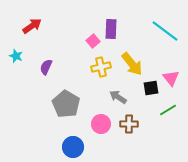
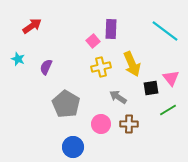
cyan star: moved 2 px right, 3 px down
yellow arrow: rotated 15 degrees clockwise
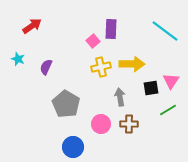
yellow arrow: rotated 65 degrees counterclockwise
pink triangle: moved 3 px down; rotated 12 degrees clockwise
gray arrow: moved 2 px right; rotated 48 degrees clockwise
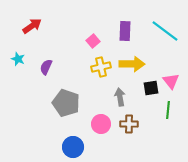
purple rectangle: moved 14 px right, 2 px down
pink triangle: rotated 12 degrees counterclockwise
gray pentagon: moved 1 px up; rotated 12 degrees counterclockwise
green line: rotated 54 degrees counterclockwise
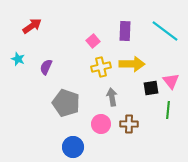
gray arrow: moved 8 px left
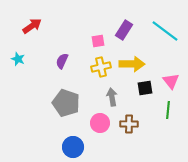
purple rectangle: moved 1 px left, 1 px up; rotated 30 degrees clockwise
pink square: moved 5 px right; rotated 32 degrees clockwise
purple semicircle: moved 16 px right, 6 px up
black square: moved 6 px left
pink circle: moved 1 px left, 1 px up
